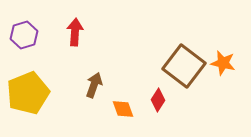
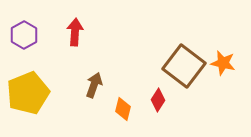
purple hexagon: rotated 12 degrees counterclockwise
orange diamond: rotated 35 degrees clockwise
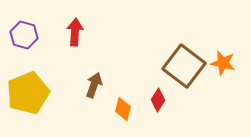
purple hexagon: rotated 16 degrees counterclockwise
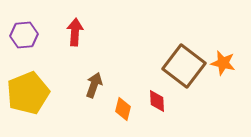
purple hexagon: rotated 20 degrees counterclockwise
red diamond: moved 1 px left, 1 px down; rotated 35 degrees counterclockwise
